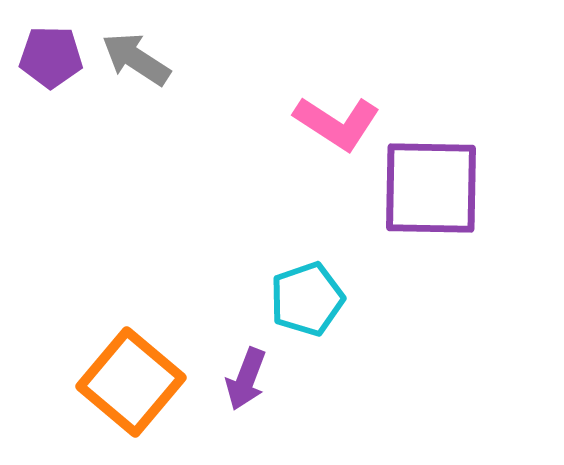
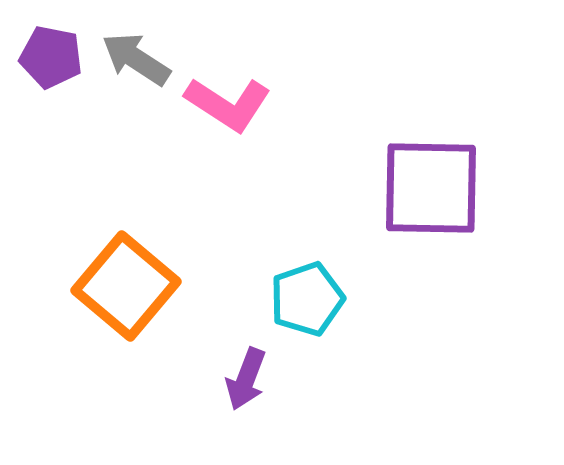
purple pentagon: rotated 10 degrees clockwise
pink L-shape: moved 109 px left, 19 px up
orange square: moved 5 px left, 96 px up
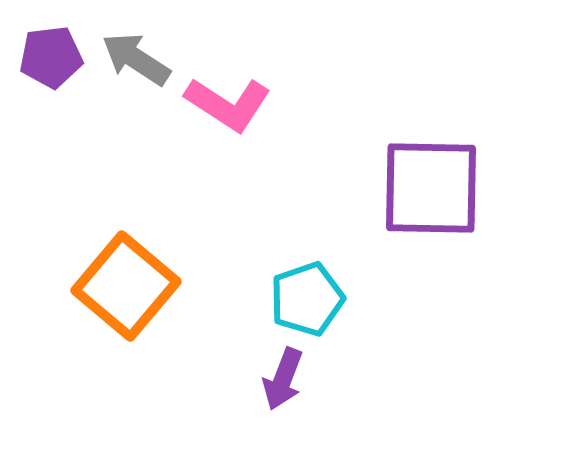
purple pentagon: rotated 18 degrees counterclockwise
purple arrow: moved 37 px right
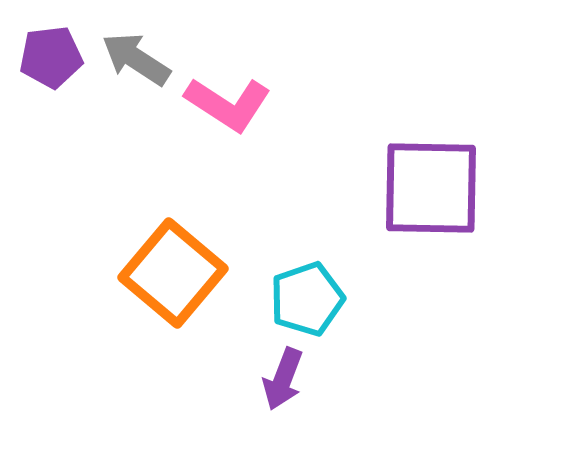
orange square: moved 47 px right, 13 px up
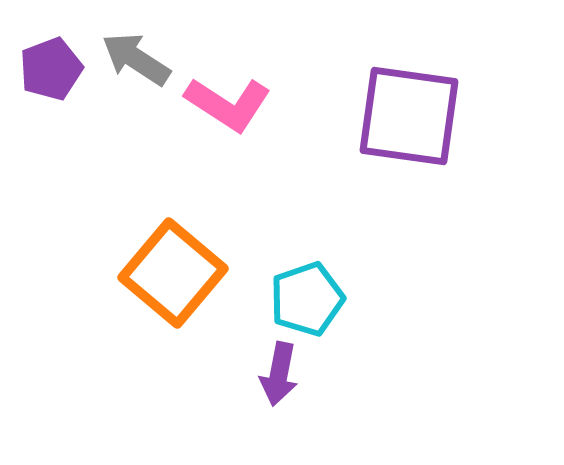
purple pentagon: moved 12 px down; rotated 14 degrees counterclockwise
purple square: moved 22 px left, 72 px up; rotated 7 degrees clockwise
purple arrow: moved 4 px left, 5 px up; rotated 10 degrees counterclockwise
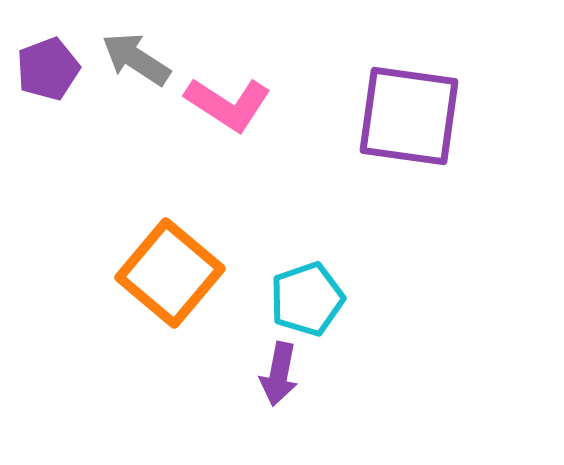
purple pentagon: moved 3 px left
orange square: moved 3 px left
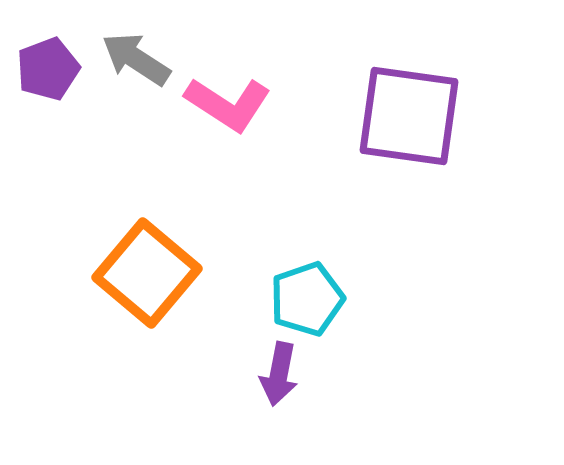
orange square: moved 23 px left
